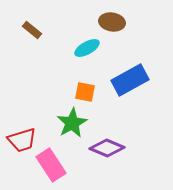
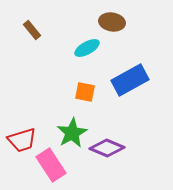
brown rectangle: rotated 12 degrees clockwise
green star: moved 10 px down
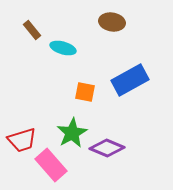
cyan ellipse: moved 24 px left; rotated 45 degrees clockwise
pink rectangle: rotated 8 degrees counterclockwise
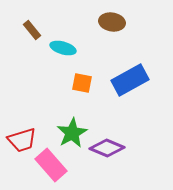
orange square: moved 3 px left, 9 px up
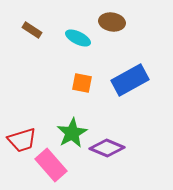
brown rectangle: rotated 18 degrees counterclockwise
cyan ellipse: moved 15 px right, 10 px up; rotated 10 degrees clockwise
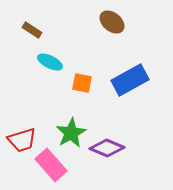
brown ellipse: rotated 30 degrees clockwise
cyan ellipse: moved 28 px left, 24 px down
green star: moved 1 px left
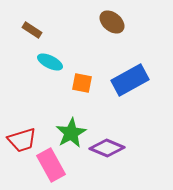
pink rectangle: rotated 12 degrees clockwise
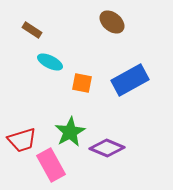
green star: moved 1 px left, 1 px up
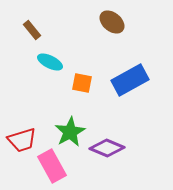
brown rectangle: rotated 18 degrees clockwise
pink rectangle: moved 1 px right, 1 px down
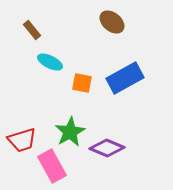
blue rectangle: moved 5 px left, 2 px up
